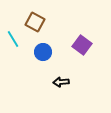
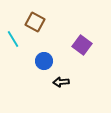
blue circle: moved 1 px right, 9 px down
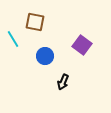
brown square: rotated 18 degrees counterclockwise
blue circle: moved 1 px right, 5 px up
black arrow: moved 2 px right; rotated 63 degrees counterclockwise
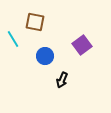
purple square: rotated 18 degrees clockwise
black arrow: moved 1 px left, 2 px up
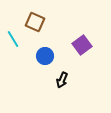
brown square: rotated 12 degrees clockwise
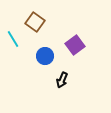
brown square: rotated 12 degrees clockwise
purple square: moved 7 px left
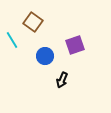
brown square: moved 2 px left
cyan line: moved 1 px left, 1 px down
purple square: rotated 18 degrees clockwise
